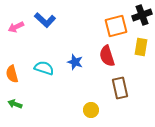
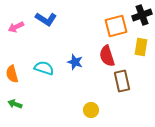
blue L-shape: moved 1 px right, 1 px up; rotated 10 degrees counterclockwise
brown rectangle: moved 2 px right, 7 px up
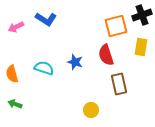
red semicircle: moved 1 px left, 1 px up
brown rectangle: moved 3 px left, 3 px down
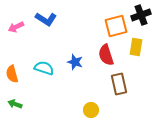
black cross: moved 1 px left
yellow rectangle: moved 5 px left
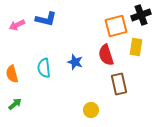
blue L-shape: rotated 20 degrees counterclockwise
pink arrow: moved 1 px right, 2 px up
cyan semicircle: rotated 114 degrees counterclockwise
green arrow: rotated 120 degrees clockwise
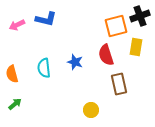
black cross: moved 1 px left, 1 px down
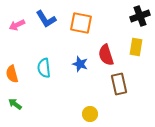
blue L-shape: rotated 45 degrees clockwise
orange square: moved 35 px left, 3 px up; rotated 25 degrees clockwise
blue star: moved 5 px right, 2 px down
green arrow: rotated 104 degrees counterclockwise
yellow circle: moved 1 px left, 4 px down
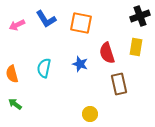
red semicircle: moved 1 px right, 2 px up
cyan semicircle: rotated 18 degrees clockwise
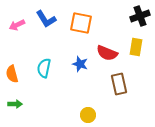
red semicircle: rotated 50 degrees counterclockwise
green arrow: rotated 144 degrees clockwise
yellow circle: moved 2 px left, 1 px down
